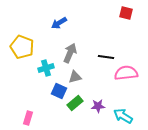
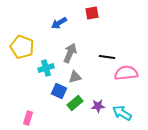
red square: moved 34 px left; rotated 24 degrees counterclockwise
black line: moved 1 px right
cyan arrow: moved 1 px left, 3 px up
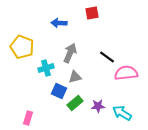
blue arrow: rotated 35 degrees clockwise
black line: rotated 28 degrees clockwise
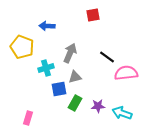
red square: moved 1 px right, 2 px down
blue arrow: moved 12 px left, 3 px down
blue square: moved 2 px up; rotated 35 degrees counterclockwise
green rectangle: rotated 21 degrees counterclockwise
cyan arrow: rotated 12 degrees counterclockwise
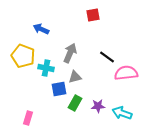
blue arrow: moved 6 px left, 3 px down; rotated 21 degrees clockwise
yellow pentagon: moved 1 px right, 9 px down
cyan cross: rotated 28 degrees clockwise
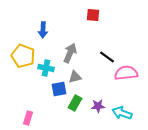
red square: rotated 16 degrees clockwise
blue arrow: moved 2 px right, 1 px down; rotated 112 degrees counterclockwise
